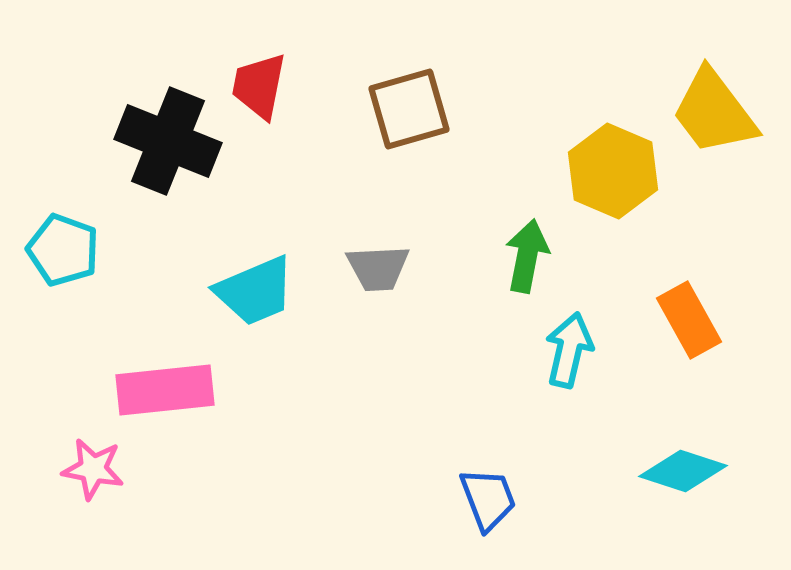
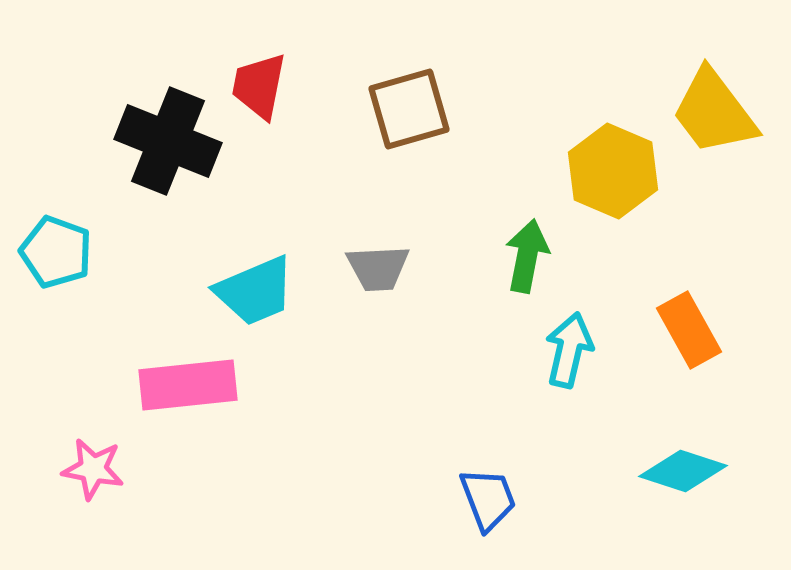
cyan pentagon: moved 7 px left, 2 px down
orange rectangle: moved 10 px down
pink rectangle: moved 23 px right, 5 px up
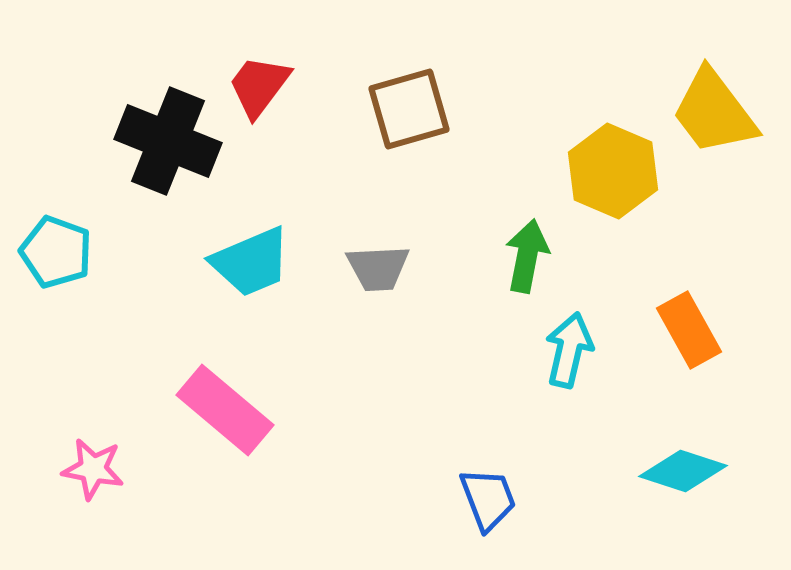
red trapezoid: rotated 26 degrees clockwise
cyan trapezoid: moved 4 px left, 29 px up
pink rectangle: moved 37 px right, 25 px down; rotated 46 degrees clockwise
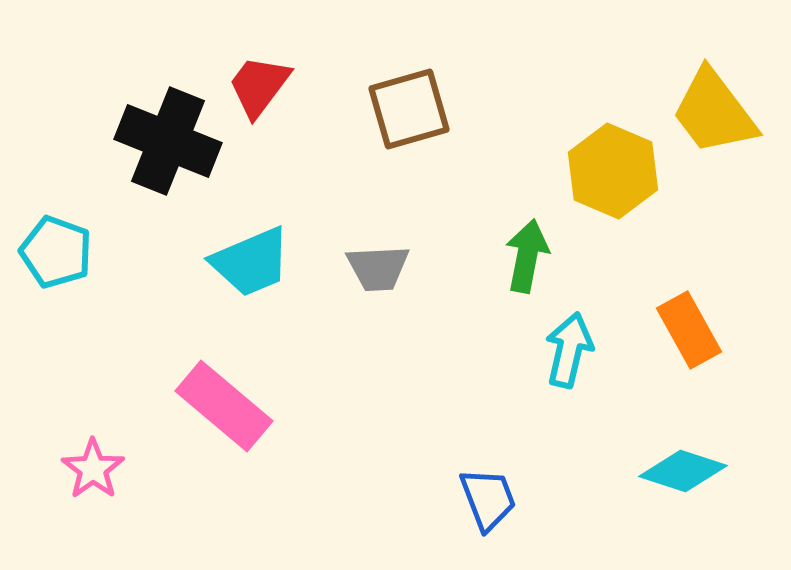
pink rectangle: moved 1 px left, 4 px up
pink star: rotated 26 degrees clockwise
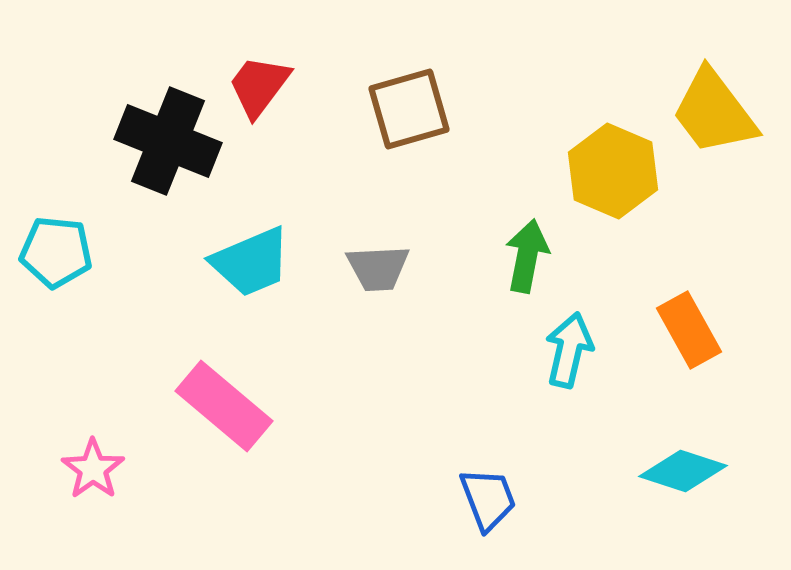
cyan pentagon: rotated 14 degrees counterclockwise
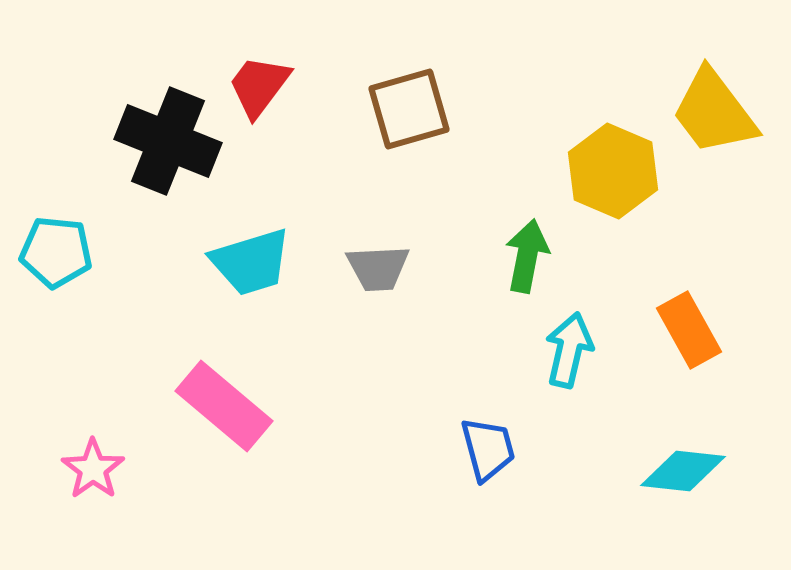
cyan trapezoid: rotated 6 degrees clockwise
cyan diamond: rotated 12 degrees counterclockwise
blue trapezoid: moved 50 px up; rotated 6 degrees clockwise
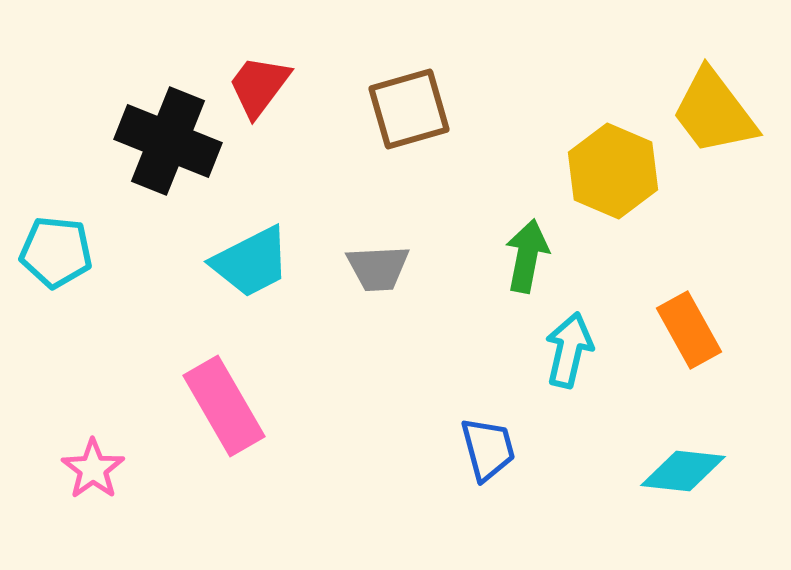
cyan trapezoid: rotated 10 degrees counterclockwise
pink rectangle: rotated 20 degrees clockwise
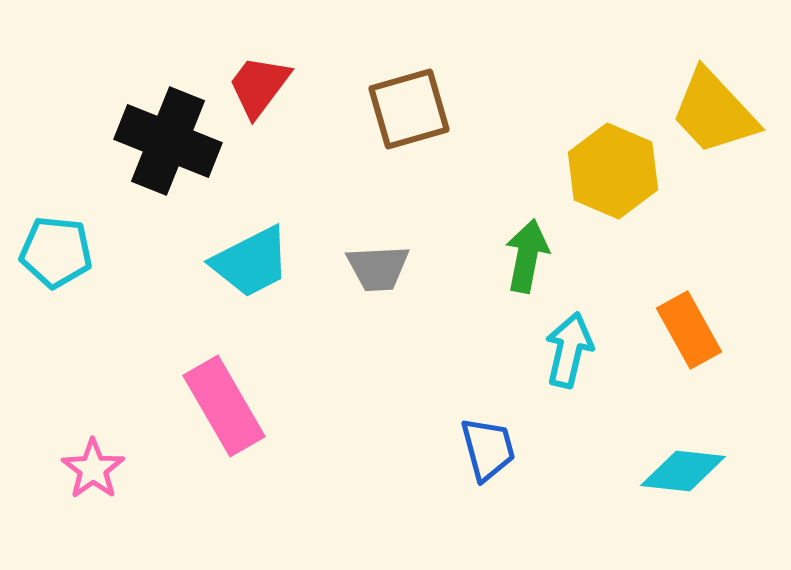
yellow trapezoid: rotated 6 degrees counterclockwise
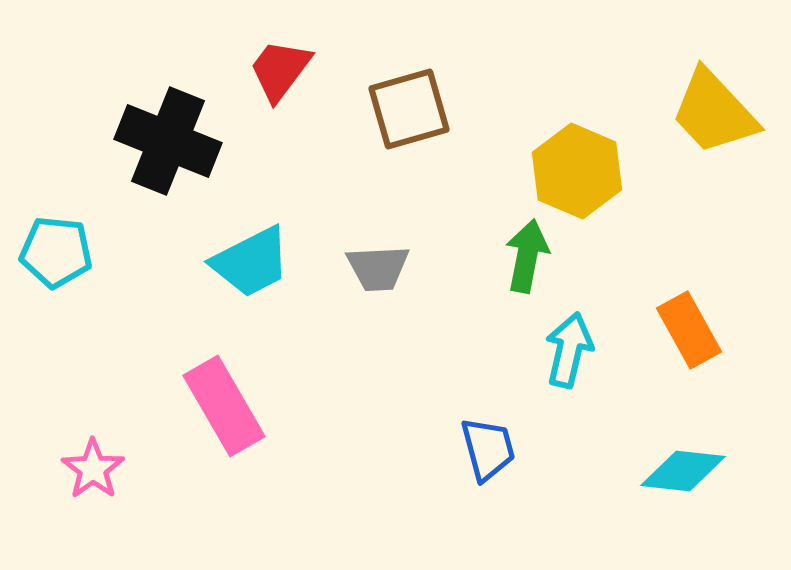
red trapezoid: moved 21 px right, 16 px up
yellow hexagon: moved 36 px left
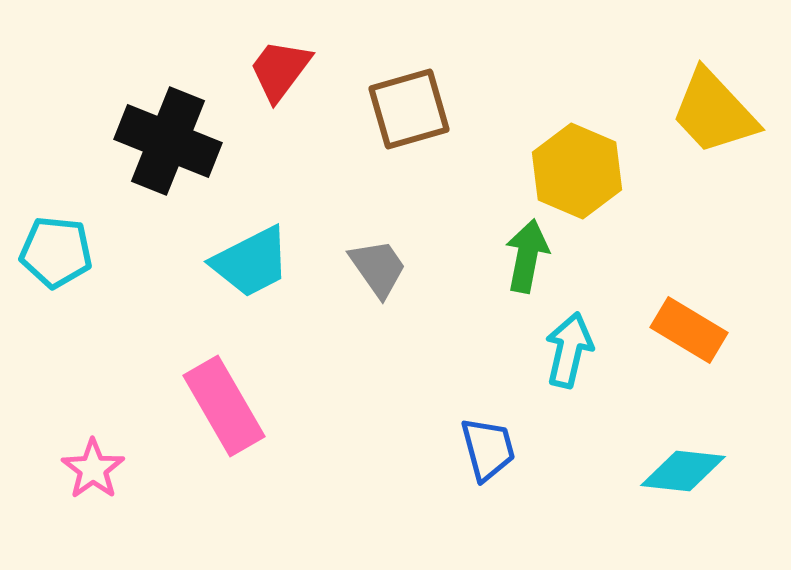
gray trapezoid: rotated 122 degrees counterclockwise
orange rectangle: rotated 30 degrees counterclockwise
